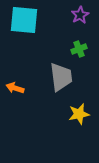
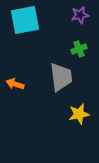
purple star: rotated 18 degrees clockwise
cyan square: moved 1 px right; rotated 16 degrees counterclockwise
orange arrow: moved 4 px up
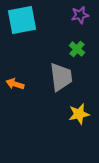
cyan square: moved 3 px left
green cross: moved 2 px left; rotated 28 degrees counterclockwise
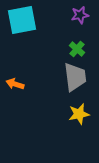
gray trapezoid: moved 14 px right
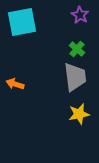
purple star: rotated 30 degrees counterclockwise
cyan square: moved 2 px down
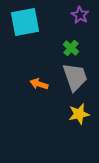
cyan square: moved 3 px right
green cross: moved 6 px left, 1 px up
gray trapezoid: rotated 12 degrees counterclockwise
orange arrow: moved 24 px right
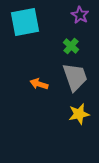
green cross: moved 2 px up
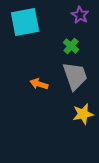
gray trapezoid: moved 1 px up
yellow star: moved 4 px right
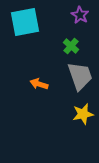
gray trapezoid: moved 5 px right
